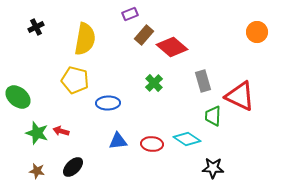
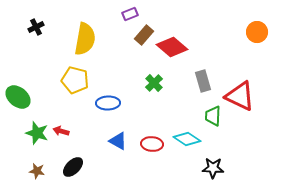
blue triangle: rotated 36 degrees clockwise
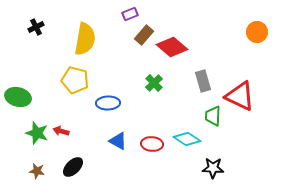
green ellipse: rotated 25 degrees counterclockwise
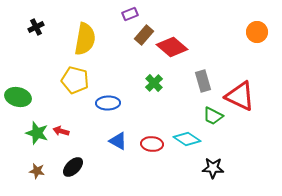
green trapezoid: rotated 65 degrees counterclockwise
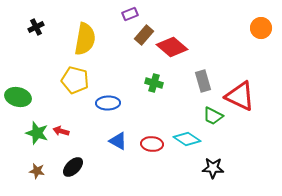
orange circle: moved 4 px right, 4 px up
green cross: rotated 30 degrees counterclockwise
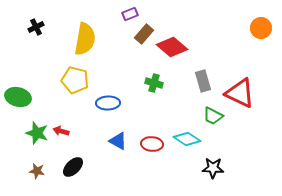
brown rectangle: moved 1 px up
red triangle: moved 3 px up
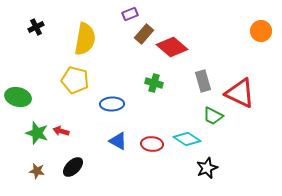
orange circle: moved 3 px down
blue ellipse: moved 4 px right, 1 px down
black star: moved 6 px left; rotated 25 degrees counterclockwise
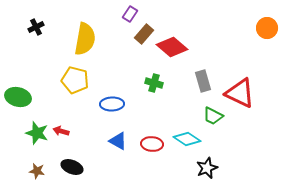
purple rectangle: rotated 35 degrees counterclockwise
orange circle: moved 6 px right, 3 px up
black ellipse: moved 1 px left; rotated 65 degrees clockwise
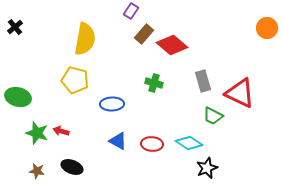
purple rectangle: moved 1 px right, 3 px up
black cross: moved 21 px left; rotated 14 degrees counterclockwise
red diamond: moved 2 px up
cyan diamond: moved 2 px right, 4 px down
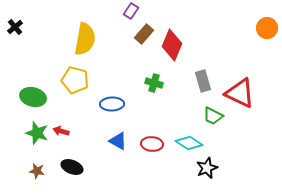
red diamond: rotated 72 degrees clockwise
green ellipse: moved 15 px right
